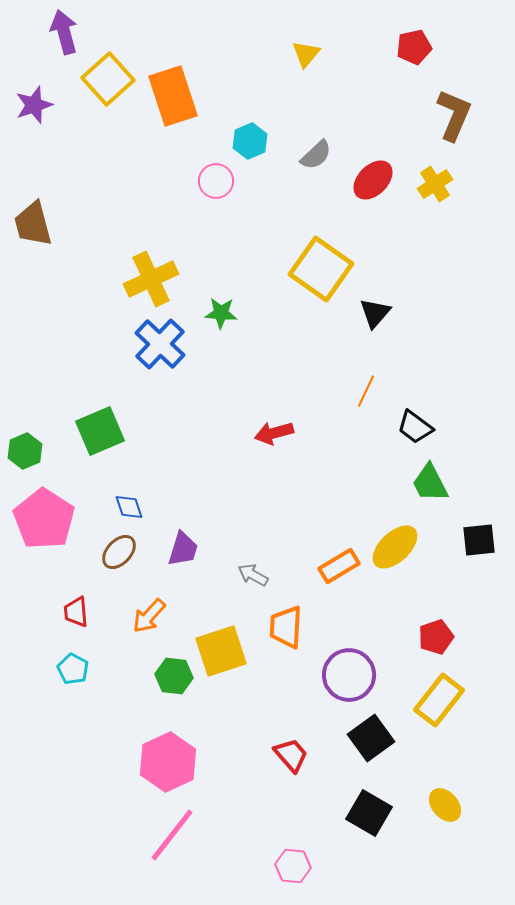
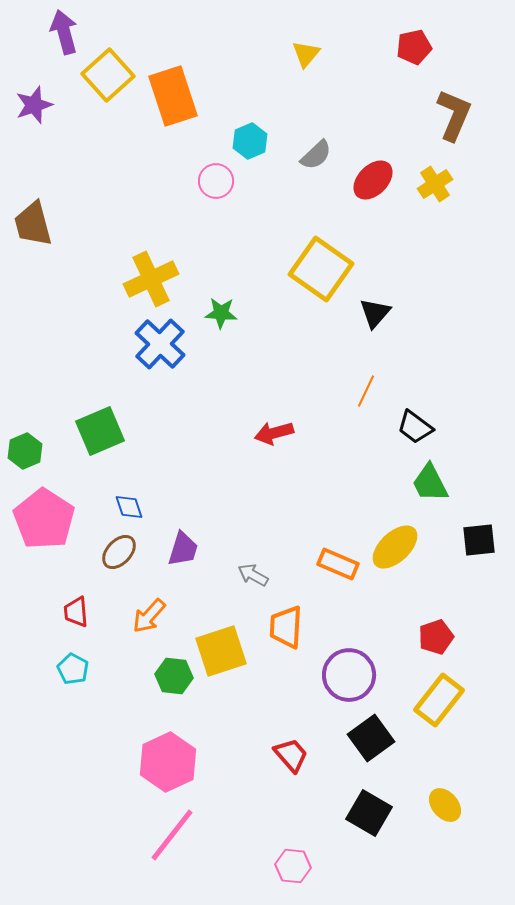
yellow square at (108, 79): moved 4 px up
orange rectangle at (339, 566): moved 1 px left, 2 px up; rotated 54 degrees clockwise
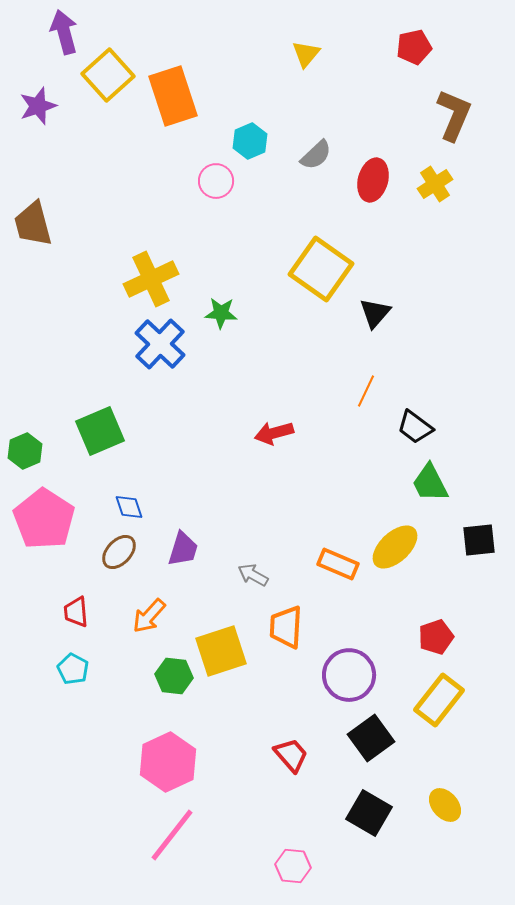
purple star at (34, 105): moved 4 px right, 1 px down
red ellipse at (373, 180): rotated 30 degrees counterclockwise
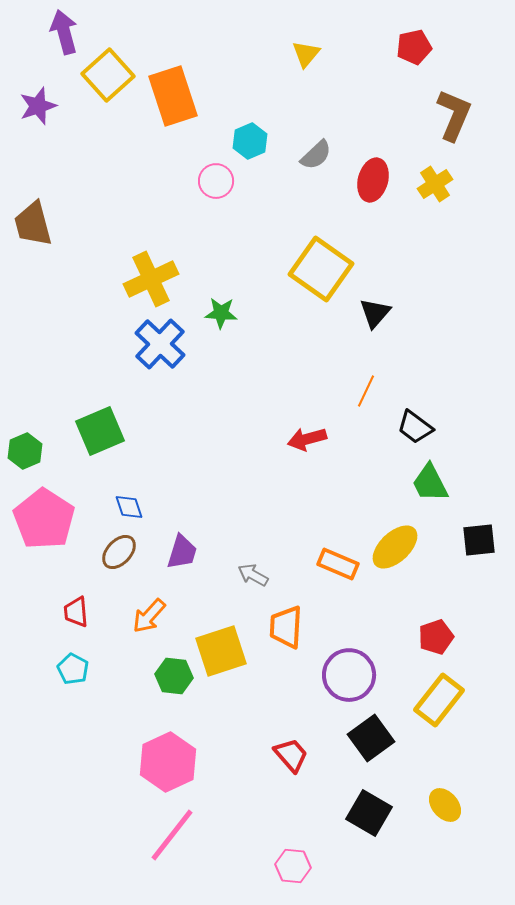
red arrow at (274, 433): moved 33 px right, 6 px down
purple trapezoid at (183, 549): moved 1 px left, 3 px down
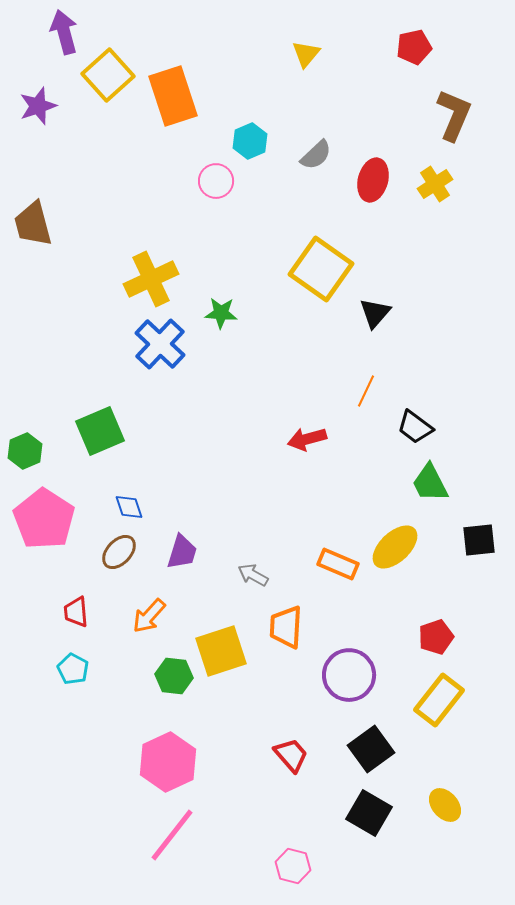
black square at (371, 738): moved 11 px down
pink hexagon at (293, 866): rotated 8 degrees clockwise
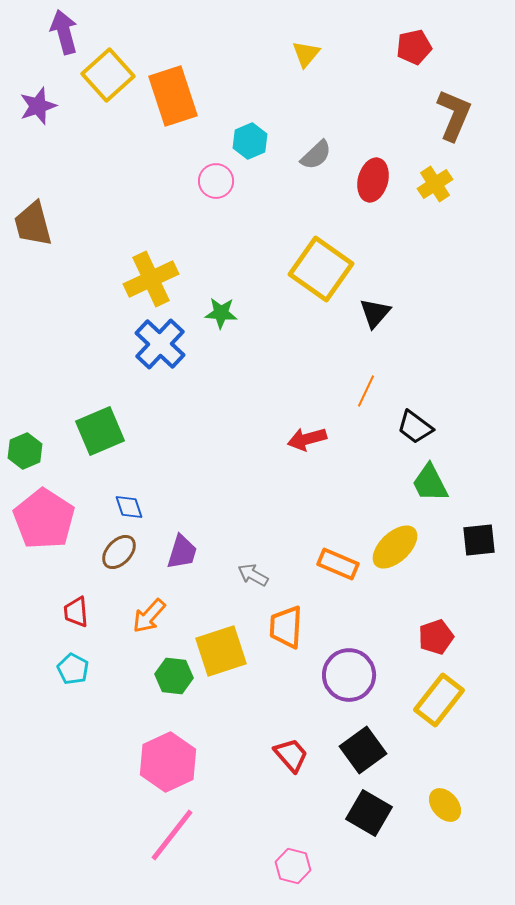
black square at (371, 749): moved 8 px left, 1 px down
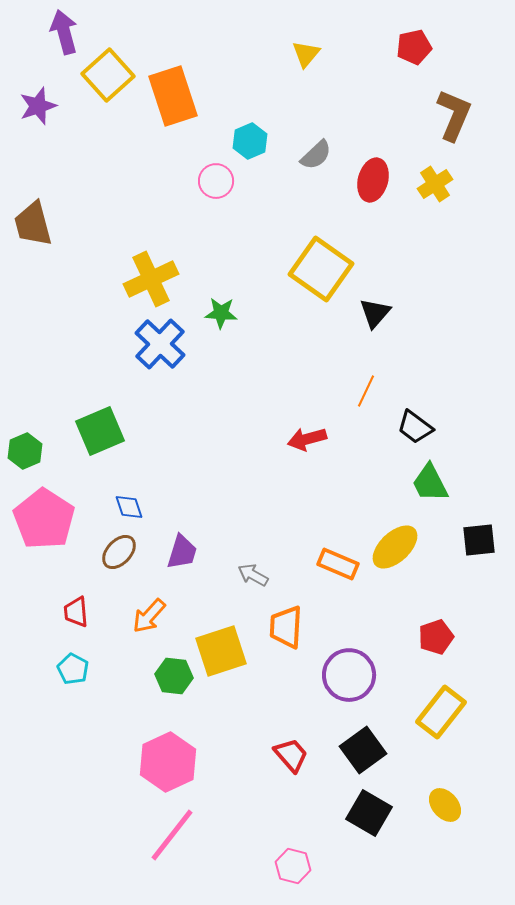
yellow rectangle at (439, 700): moved 2 px right, 12 px down
